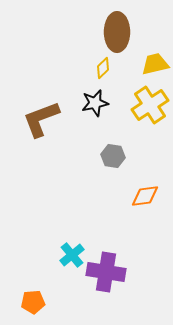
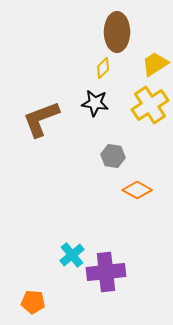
yellow trapezoid: rotated 20 degrees counterclockwise
black star: rotated 20 degrees clockwise
orange diamond: moved 8 px left, 6 px up; rotated 36 degrees clockwise
purple cross: rotated 15 degrees counterclockwise
orange pentagon: rotated 10 degrees clockwise
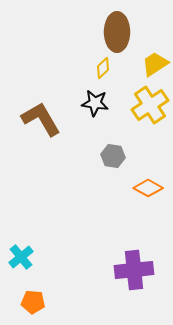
brown L-shape: rotated 81 degrees clockwise
orange diamond: moved 11 px right, 2 px up
cyan cross: moved 51 px left, 2 px down
purple cross: moved 28 px right, 2 px up
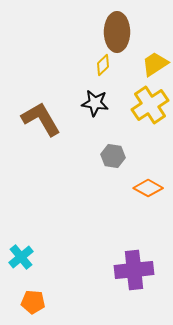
yellow diamond: moved 3 px up
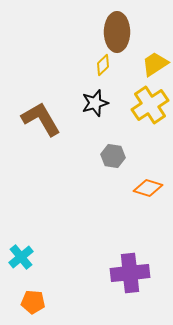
black star: rotated 24 degrees counterclockwise
orange diamond: rotated 12 degrees counterclockwise
purple cross: moved 4 px left, 3 px down
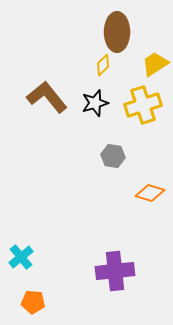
yellow cross: moved 7 px left; rotated 15 degrees clockwise
brown L-shape: moved 6 px right, 22 px up; rotated 9 degrees counterclockwise
orange diamond: moved 2 px right, 5 px down
purple cross: moved 15 px left, 2 px up
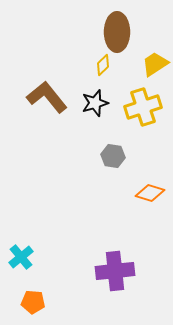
yellow cross: moved 2 px down
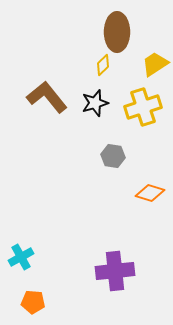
cyan cross: rotated 10 degrees clockwise
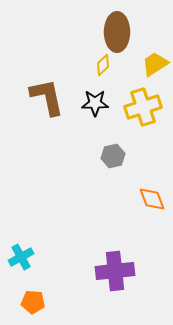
brown L-shape: rotated 27 degrees clockwise
black star: rotated 16 degrees clockwise
gray hexagon: rotated 20 degrees counterclockwise
orange diamond: moved 2 px right, 6 px down; rotated 52 degrees clockwise
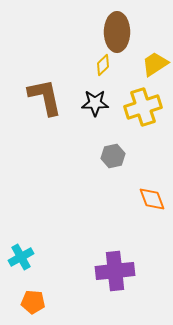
brown L-shape: moved 2 px left
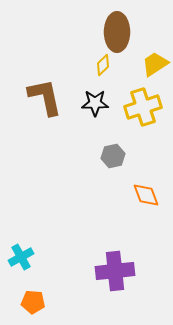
orange diamond: moved 6 px left, 4 px up
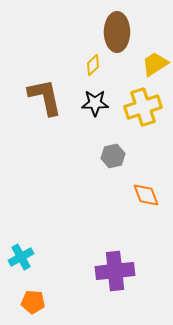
yellow diamond: moved 10 px left
